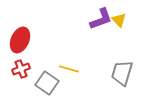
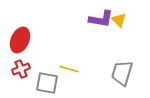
purple L-shape: rotated 30 degrees clockwise
gray square: rotated 25 degrees counterclockwise
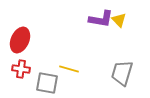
red cross: rotated 30 degrees clockwise
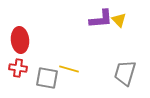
purple L-shape: rotated 15 degrees counterclockwise
red ellipse: rotated 30 degrees counterclockwise
red cross: moved 3 px left, 1 px up
gray trapezoid: moved 3 px right
gray square: moved 5 px up
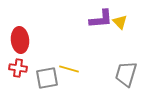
yellow triangle: moved 1 px right, 2 px down
gray trapezoid: moved 1 px right, 1 px down
gray square: rotated 20 degrees counterclockwise
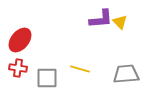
red ellipse: rotated 45 degrees clockwise
yellow line: moved 11 px right
gray trapezoid: rotated 68 degrees clockwise
gray square: rotated 10 degrees clockwise
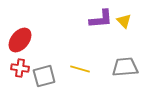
yellow triangle: moved 4 px right, 1 px up
red cross: moved 2 px right
gray trapezoid: moved 1 px left, 7 px up
gray square: moved 3 px left, 2 px up; rotated 15 degrees counterclockwise
